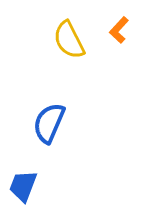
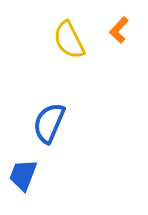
blue trapezoid: moved 11 px up
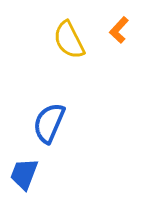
blue trapezoid: moved 1 px right, 1 px up
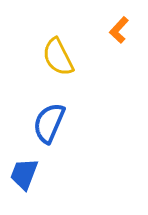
yellow semicircle: moved 11 px left, 17 px down
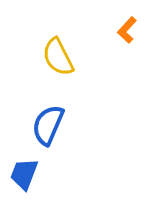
orange L-shape: moved 8 px right
blue semicircle: moved 1 px left, 2 px down
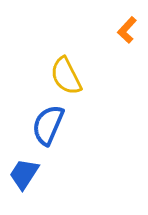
yellow semicircle: moved 8 px right, 19 px down
blue trapezoid: rotated 12 degrees clockwise
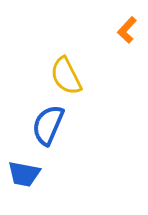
blue trapezoid: rotated 112 degrees counterclockwise
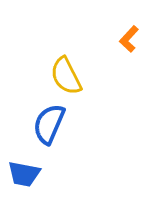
orange L-shape: moved 2 px right, 9 px down
blue semicircle: moved 1 px right, 1 px up
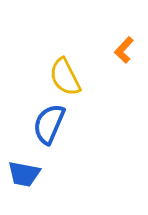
orange L-shape: moved 5 px left, 11 px down
yellow semicircle: moved 1 px left, 1 px down
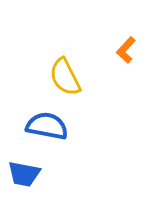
orange L-shape: moved 2 px right
blue semicircle: moved 2 px left, 2 px down; rotated 78 degrees clockwise
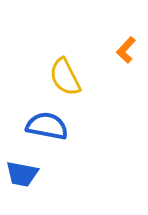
blue trapezoid: moved 2 px left
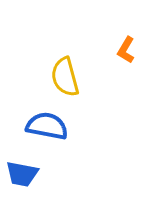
orange L-shape: rotated 12 degrees counterclockwise
yellow semicircle: rotated 12 degrees clockwise
